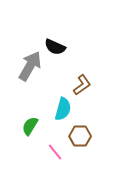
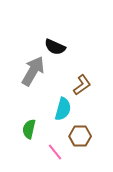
gray arrow: moved 3 px right, 5 px down
green semicircle: moved 1 px left, 3 px down; rotated 18 degrees counterclockwise
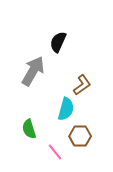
black semicircle: moved 3 px right, 5 px up; rotated 90 degrees clockwise
cyan semicircle: moved 3 px right
green semicircle: rotated 30 degrees counterclockwise
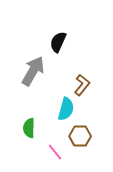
brown L-shape: rotated 15 degrees counterclockwise
green semicircle: moved 1 px up; rotated 18 degrees clockwise
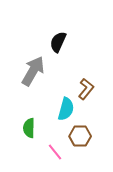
brown L-shape: moved 4 px right, 4 px down
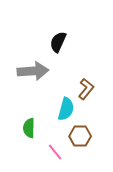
gray arrow: rotated 56 degrees clockwise
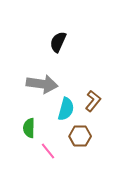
gray arrow: moved 9 px right, 13 px down; rotated 12 degrees clockwise
brown L-shape: moved 7 px right, 12 px down
pink line: moved 7 px left, 1 px up
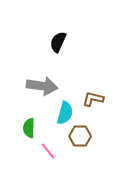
gray arrow: moved 2 px down
brown L-shape: moved 2 px up; rotated 115 degrees counterclockwise
cyan semicircle: moved 1 px left, 4 px down
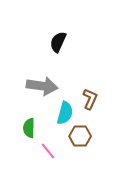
brown L-shape: moved 3 px left; rotated 100 degrees clockwise
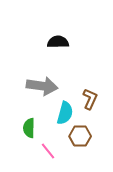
black semicircle: rotated 65 degrees clockwise
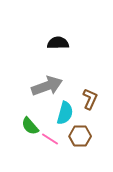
black semicircle: moved 1 px down
gray arrow: moved 5 px right; rotated 28 degrees counterclockwise
green semicircle: moved 1 px right, 2 px up; rotated 42 degrees counterclockwise
pink line: moved 2 px right, 12 px up; rotated 18 degrees counterclockwise
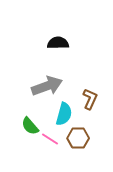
cyan semicircle: moved 1 px left, 1 px down
brown hexagon: moved 2 px left, 2 px down
